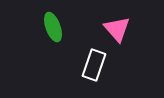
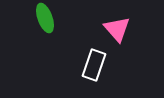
green ellipse: moved 8 px left, 9 px up
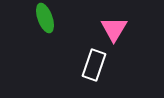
pink triangle: moved 3 px left; rotated 12 degrees clockwise
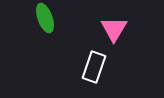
white rectangle: moved 2 px down
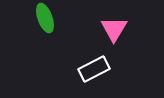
white rectangle: moved 2 px down; rotated 44 degrees clockwise
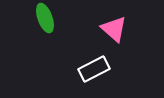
pink triangle: rotated 20 degrees counterclockwise
